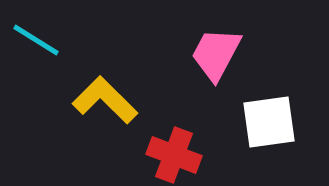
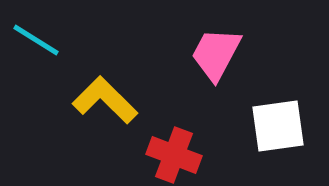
white square: moved 9 px right, 4 px down
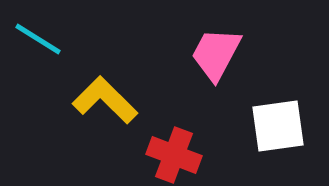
cyan line: moved 2 px right, 1 px up
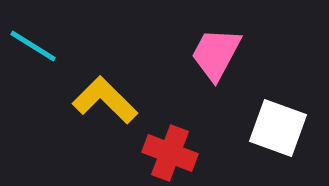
cyan line: moved 5 px left, 7 px down
white square: moved 2 px down; rotated 28 degrees clockwise
red cross: moved 4 px left, 2 px up
